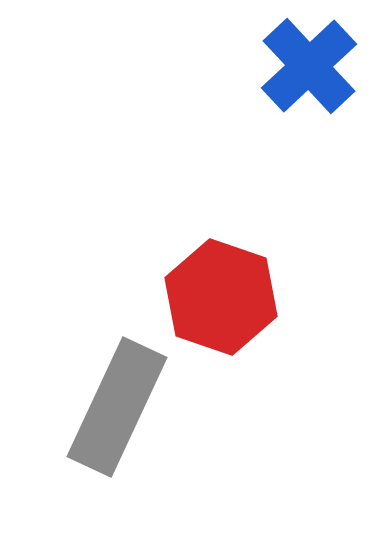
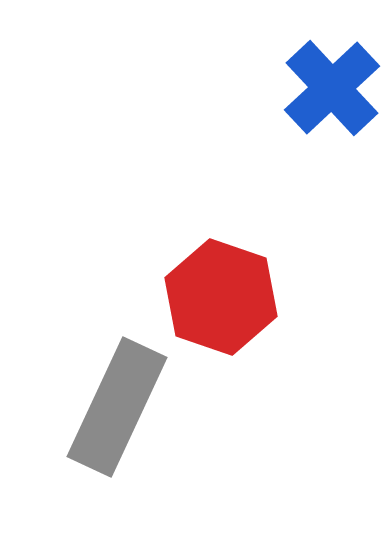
blue cross: moved 23 px right, 22 px down
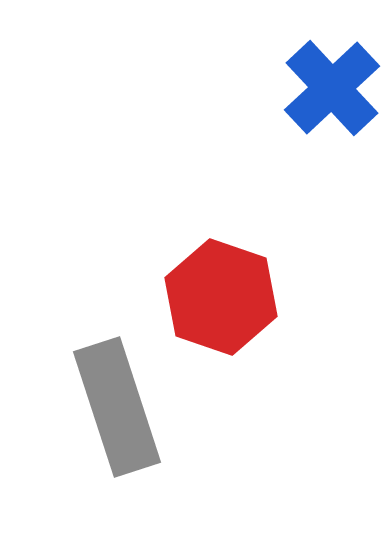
gray rectangle: rotated 43 degrees counterclockwise
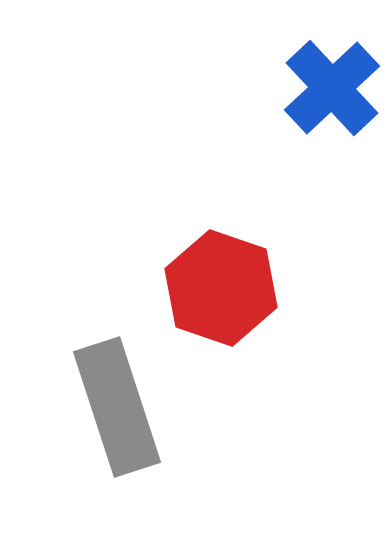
red hexagon: moved 9 px up
